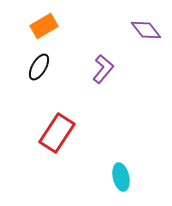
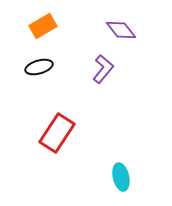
orange rectangle: moved 1 px left
purple diamond: moved 25 px left
black ellipse: rotated 44 degrees clockwise
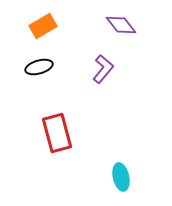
purple diamond: moved 5 px up
red rectangle: rotated 48 degrees counterclockwise
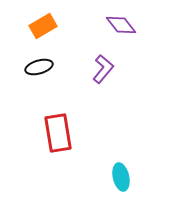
red rectangle: moved 1 px right; rotated 6 degrees clockwise
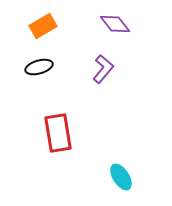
purple diamond: moved 6 px left, 1 px up
cyan ellipse: rotated 20 degrees counterclockwise
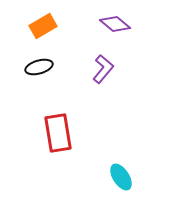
purple diamond: rotated 12 degrees counterclockwise
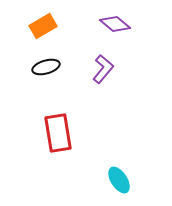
black ellipse: moved 7 px right
cyan ellipse: moved 2 px left, 3 px down
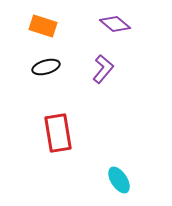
orange rectangle: rotated 48 degrees clockwise
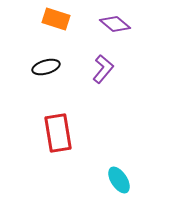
orange rectangle: moved 13 px right, 7 px up
